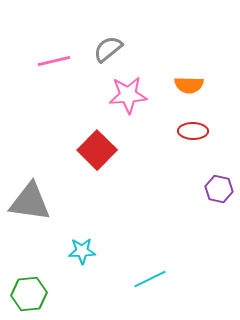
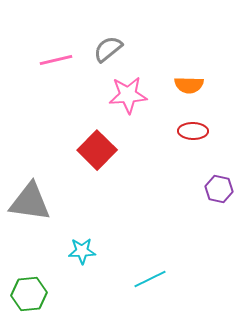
pink line: moved 2 px right, 1 px up
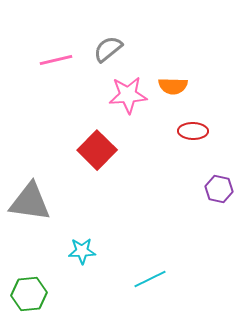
orange semicircle: moved 16 px left, 1 px down
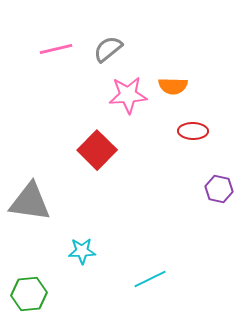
pink line: moved 11 px up
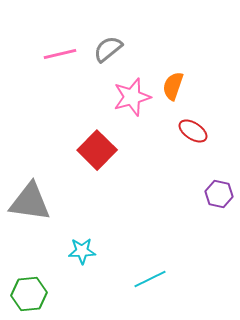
pink line: moved 4 px right, 5 px down
orange semicircle: rotated 108 degrees clockwise
pink star: moved 4 px right, 2 px down; rotated 12 degrees counterclockwise
red ellipse: rotated 32 degrees clockwise
purple hexagon: moved 5 px down
